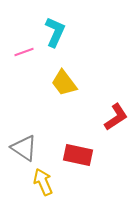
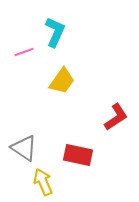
yellow trapezoid: moved 2 px left, 2 px up; rotated 108 degrees counterclockwise
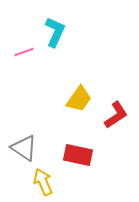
yellow trapezoid: moved 17 px right, 18 px down
red L-shape: moved 2 px up
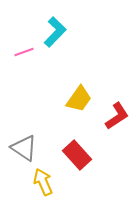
cyan L-shape: rotated 20 degrees clockwise
red L-shape: moved 1 px right, 1 px down
red rectangle: moved 1 px left; rotated 36 degrees clockwise
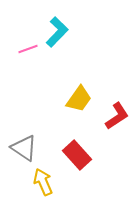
cyan L-shape: moved 2 px right
pink line: moved 4 px right, 3 px up
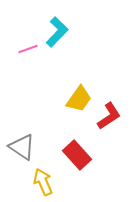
red L-shape: moved 8 px left
gray triangle: moved 2 px left, 1 px up
